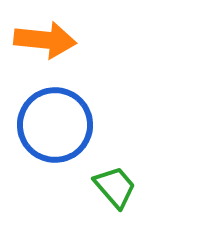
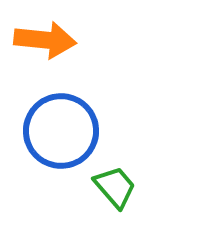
blue circle: moved 6 px right, 6 px down
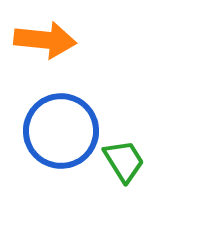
green trapezoid: moved 9 px right, 26 px up; rotated 9 degrees clockwise
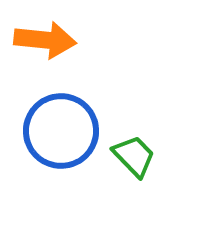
green trapezoid: moved 10 px right, 5 px up; rotated 12 degrees counterclockwise
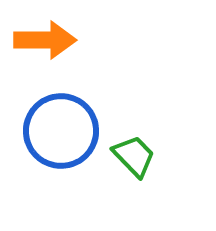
orange arrow: rotated 6 degrees counterclockwise
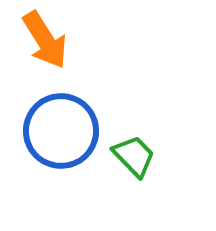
orange arrow: rotated 58 degrees clockwise
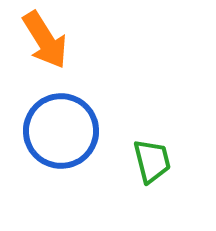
green trapezoid: moved 18 px right, 5 px down; rotated 30 degrees clockwise
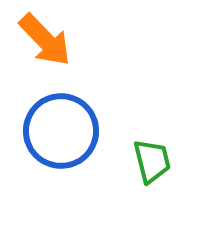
orange arrow: rotated 12 degrees counterclockwise
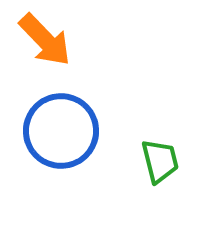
green trapezoid: moved 8 px right
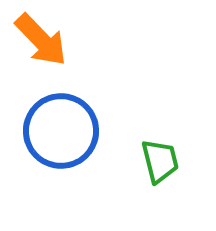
orange arrow: moved 4 px left
